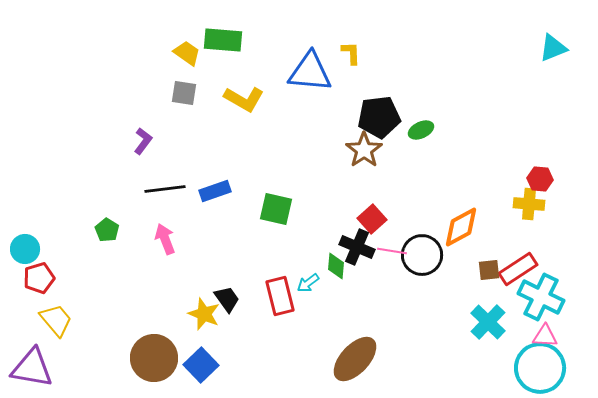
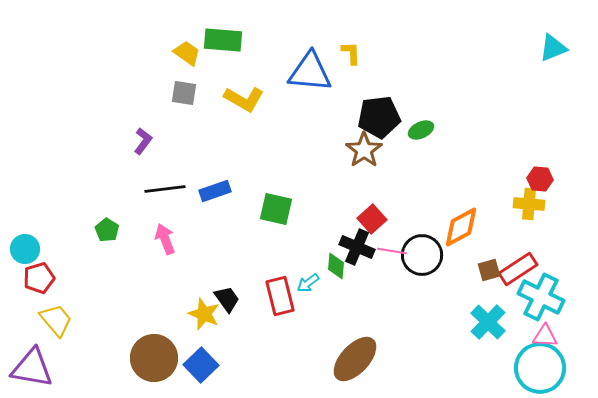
brown square at (489, 270): rotated 10 degrees counterclockwise
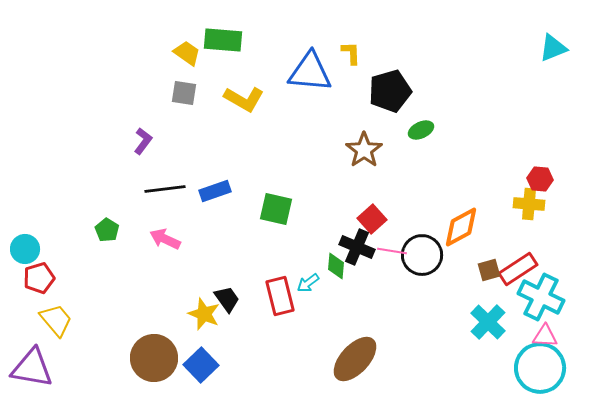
black pentagon at (379, 117): moved 11 px right, 26 px up; rotated 9 degrees counterclockwise
pink arrow at (165, 239): rotated 44 degrees counterclockwise
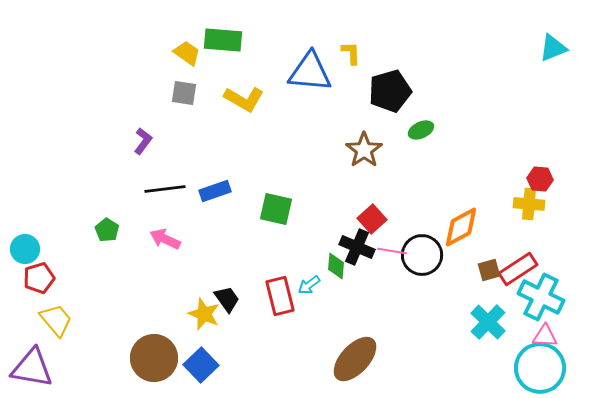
cyan arrow at (308, 283): moved 1 px right, 2 px down
